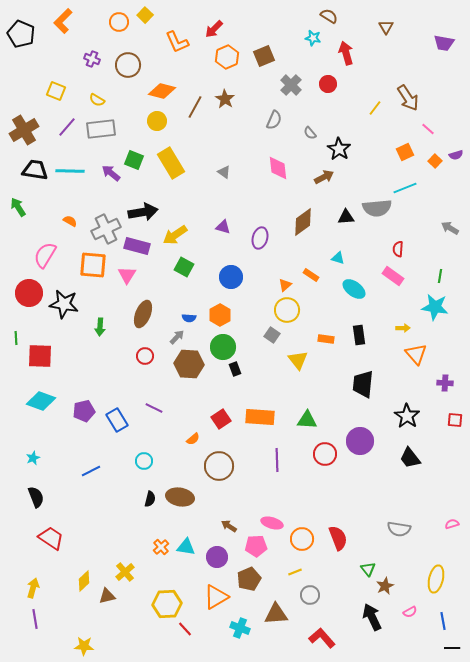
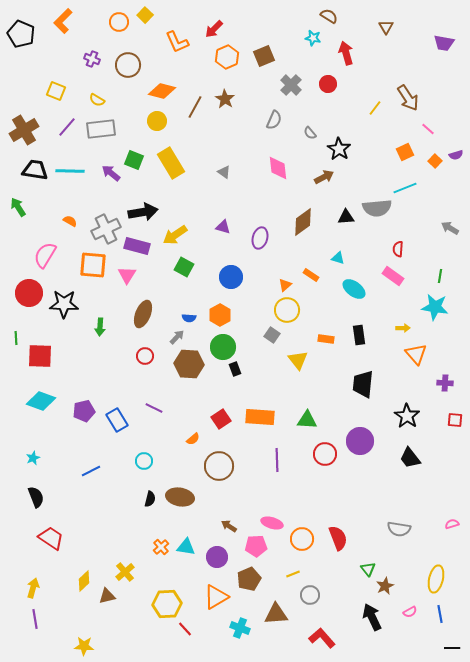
black star at (64, 304): rotated 8 degrees counterclockwise
yellow line at (295, 572): moved 2 px left, 2 px down
blue line at (443, 621): moved 3 px left, 7 px up
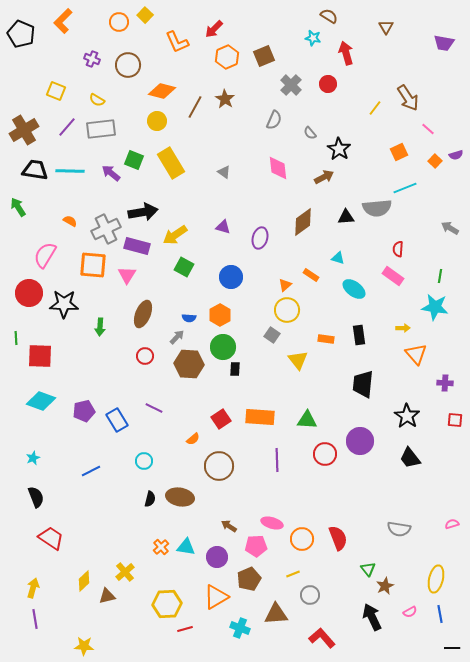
orange square at (405, 152): moved 6 px left
black rectangle at (235, 369): rotated 24 degrees clockwise
red line at (185, 629): rotated 63 degrees counterclockwise
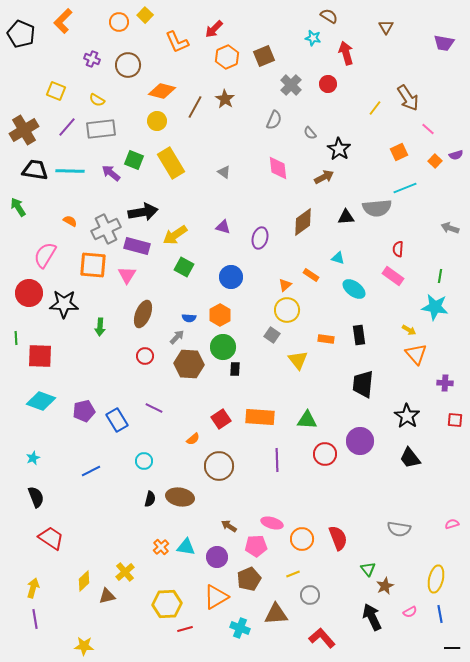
gray arrow at (450, 228): rotated 12 degrees counterclockwise
yellow arrow at (403, 328): moved 6 px right, 2 px down; rotated 32 degrees clockwise
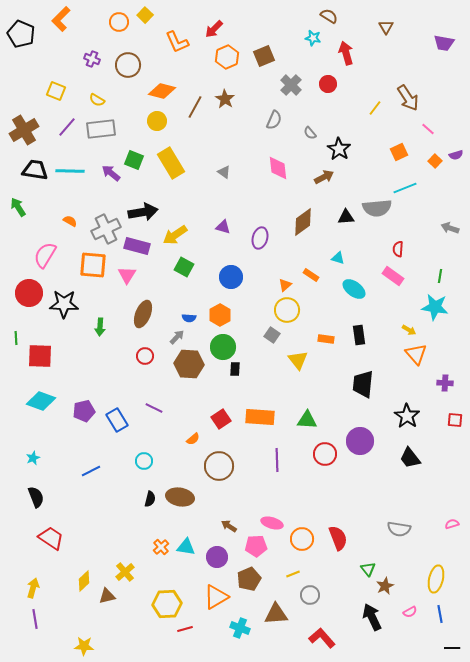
orange L-shape at (63, 21): moved 2 px left, 2 px up
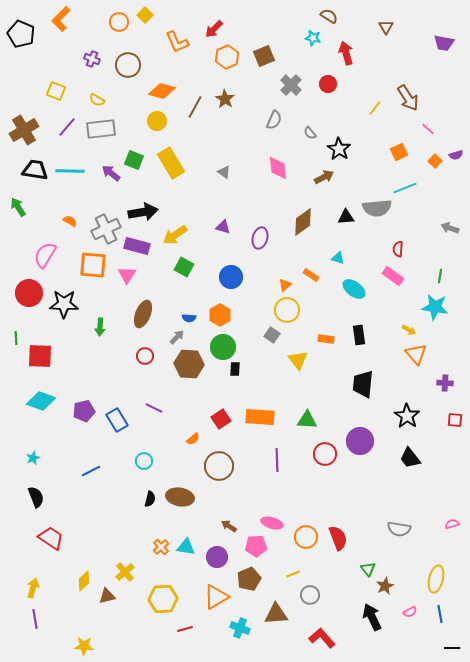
orange circle at (302, 539): moved 4 px right, 2 px up
yellow hexagon at (167, 604): moved 4 px left, 5 px up
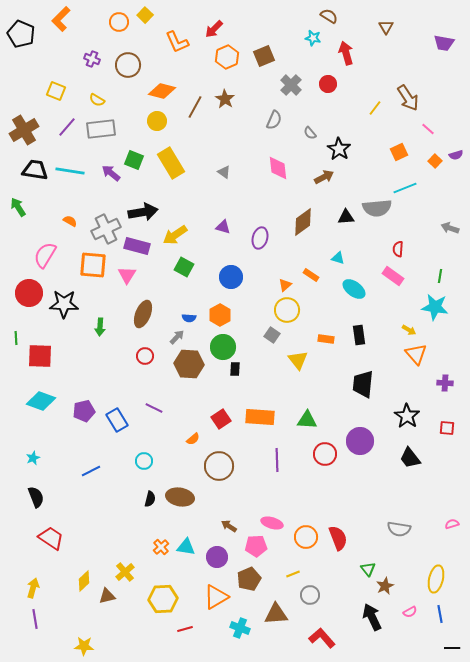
cyan line at (70, 171): rotated 8 degrees clockwise
red square at (455, 420): moved 8 px left, 8 px down
